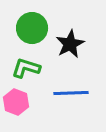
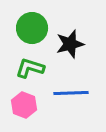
black star: rotated 12 degrees clockwise
green L-shape: moved 4 px right
pink hexagon: moved 8 px right, 3 px down
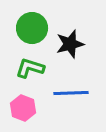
pink hexagon: moved 1 px left, 3 px down
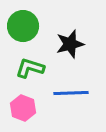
green circle: moved 9 px left, 2 px up
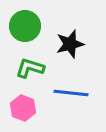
green circle: moved 2 px right
blue line: rotated 8 degrees clockwise
